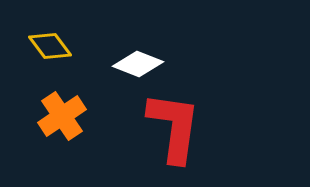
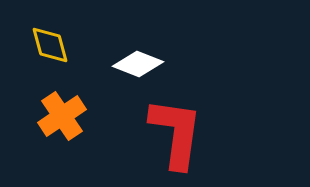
yellow diamond: moved 1 px up; rotated 21 degrees clockwise
red L-shape: moved 2 px right, 6 px down
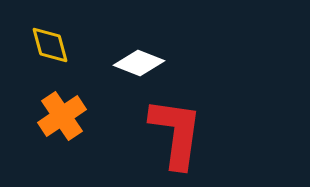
white diamond: moved 1 px right, 1 px up
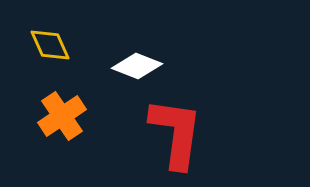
yellow diamond: rotated 9 degrees counterclockwise
white diamond: moved 2 px left, 3 px down
